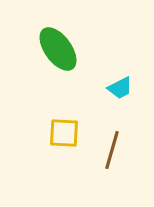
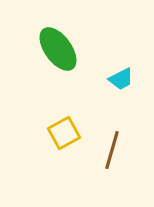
cyan trapezoid: moved 1 px right, 9 px up
yellow square: rotated 32 degrees counterclockwise
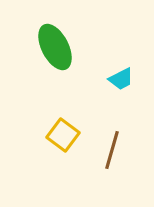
green ellipse: moved 3 px left, 2 px up; rotated 9 degrees clockwise
yellow square: moved 1 px left, 2 px down; rotated 24 degrees counterclockwise
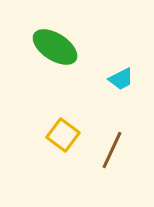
green ellipse: rotated 30 degrees counterclockwise
brown line: rotated 9 degrees clockwise
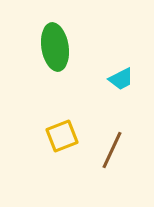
green ellipse: rotated 48 degrees clockwise
yellow square: moved 1 px left, 1 px down; rotated 32 degrees clockwise
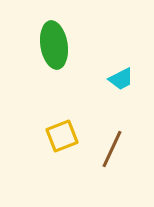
green ellipse: moved 1 px left, 2 px up
brown line: moved 1 px up
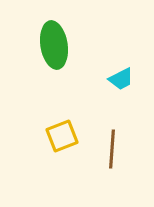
brown line: rotated 21 degrees counterclockwise
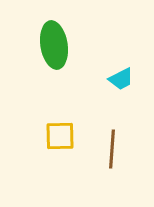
yellow square: moved 2 px left; rotated 20 degrees clockwise
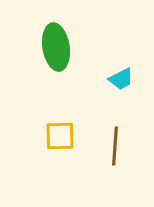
green ellipse: moved 2 px right, 2 px down
brown line: moved 3 px right, 3 px up
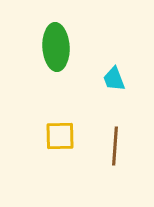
green ellipse: rotated 6 degrees clockwise
cyan trapezoid: moved 7 px left; rotated 96 degrees clockwise
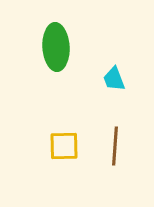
yellow square: moved 4 px right, 10 px down
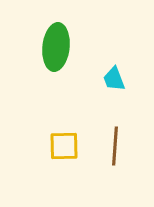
green ellipse: rotated 9 degrees clockwise
